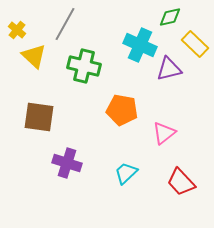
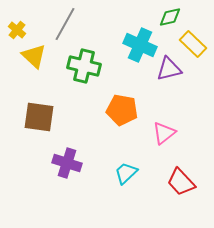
yellow rectangle: moved 2 px left
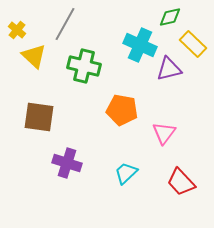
pink triangle: rotated 15 degrees counterclockwise
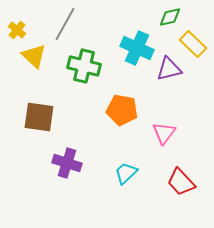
cyan cross: moved 3 px left, 3 px down
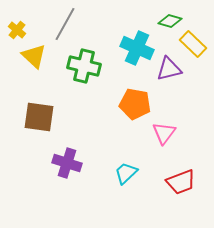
green diamond: moved 4 px down; rotated 30 degrees clockwise
orange pentagon: moved 13 px right, 6 px up
red trapezoid: rotated 68 degrees counterclockwise
